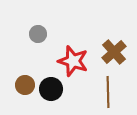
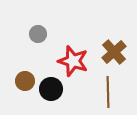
brown circle: moved 4 px up
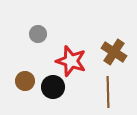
brown cross: rotated 15 degrees counterclockwise
red star: moved 2 px left
black circle: moved 2 px right, 2 px up
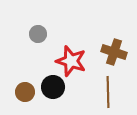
brown cross: rotated 15 degrees counterclockwise
brown circle: moved 11 px down
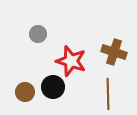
brown line: moved 2 px down
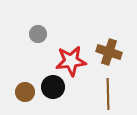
brown cross: moved 5 px left
red star: rotated 24 degrees counterclockwise
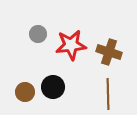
red star: moved 16 px up
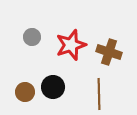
gray circle: moved 6 px left, 3 px down
red star: rotated 12 degrees counterclockwise
brown line: moved 9 px left
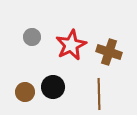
red star: rotated 8 degrees counterclockwise
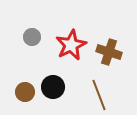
brown line: moved 1 px down; rotated 20 degrees counterclockwise
